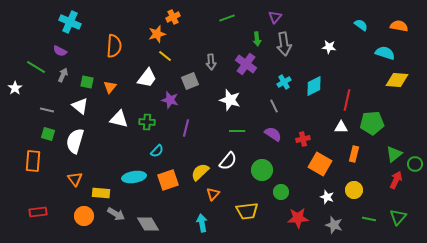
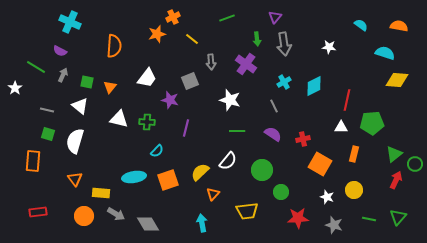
yellow line at (165, 56): moved 27 px right, 17 px up
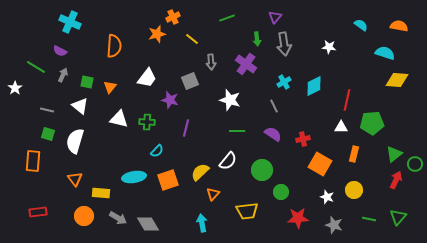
gray arrow at (116, 214): moved 2 px right, 4 px down
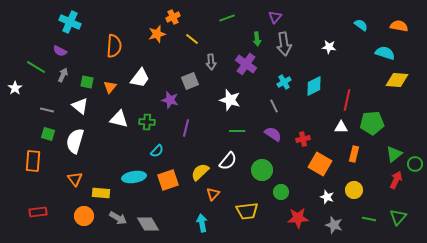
white trapezoid at (147, 78): moved 7 px left
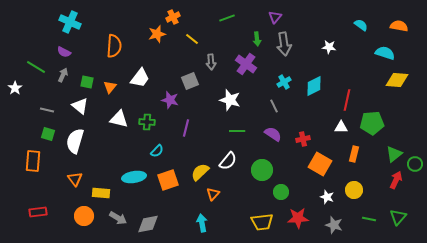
purple semicircle at (60, 51): moved 4 px right, 1 px down
yellow trapezoid at (247, 211): moved 15 px right, 11 px down
gray diamond at (148, 224): rotated 70 degrees counterclockwise
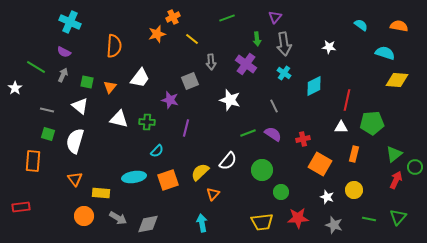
cyan cross at (284, 82): moved 9 px up; rotated 24 degrees counterclockwise
green line at (237, 131): moved 11 px right, 2 px down; rotated 21 degrees counterclockwise
green circle at (415, 164): moved 3 px down
red rectangle at (38, 212): moved 17 px left, 5 px up
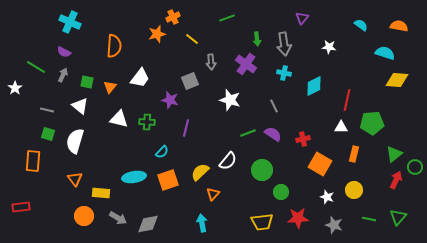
purple triangle at (275, 17): moved 27 px right, 1 px down
cyan cross at (284, 73): rotated 24 degrees counterclockwise
cyan semicircle at (157, 151): moved 5 px right, 1 px down
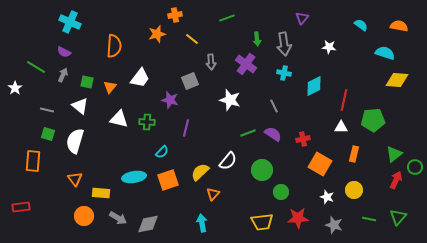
orange cross at (173, 17): moved 2 px right, 2 px up; rotated 16 degrees clockwise
red line at (347, 100): moved 3 px left
green pentagon at (372, 123): moved 1 px right, 3 px up
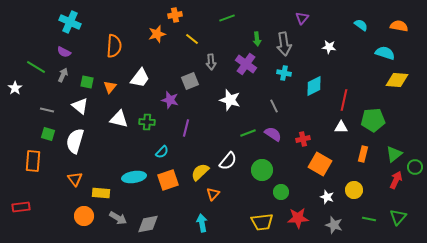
orange rectangle at (354, 154): moved 9 px right
